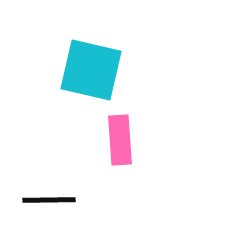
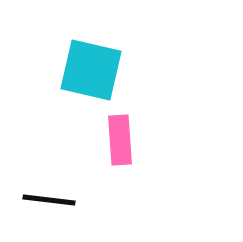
black line: rotated 8 degrees clockwise
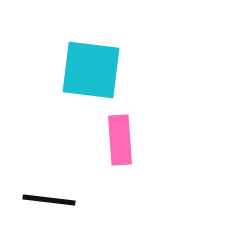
cyan square: rotated 6 degrees counterclockwise
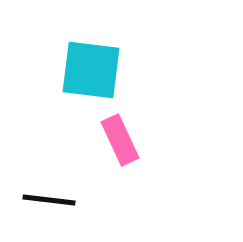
pink rectangle: rotated 21 degrees counterclockwise
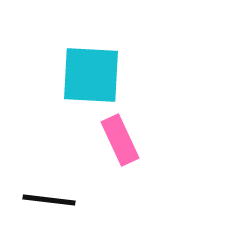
cyan square: moved 5 px down; rotated 4 degrees counterclockwise
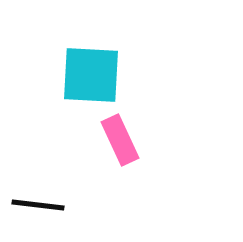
black line: moved 11 px left, 5 px down
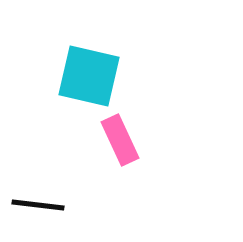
cyan square: moved 2 px left, 1 px down; rotated 10 degrees clockwise
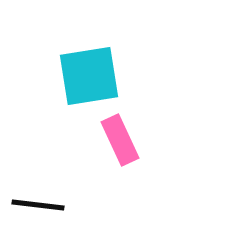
cyan square: rotated 22 degrees counterclockwise
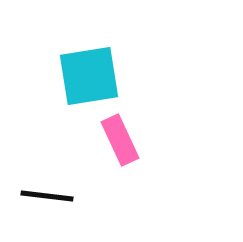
black line: moved 9 px right, 9 px up
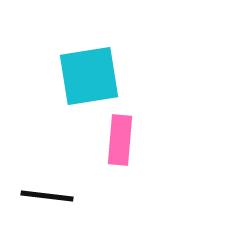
pink rectangle: rotated 30 degrees clockwise
